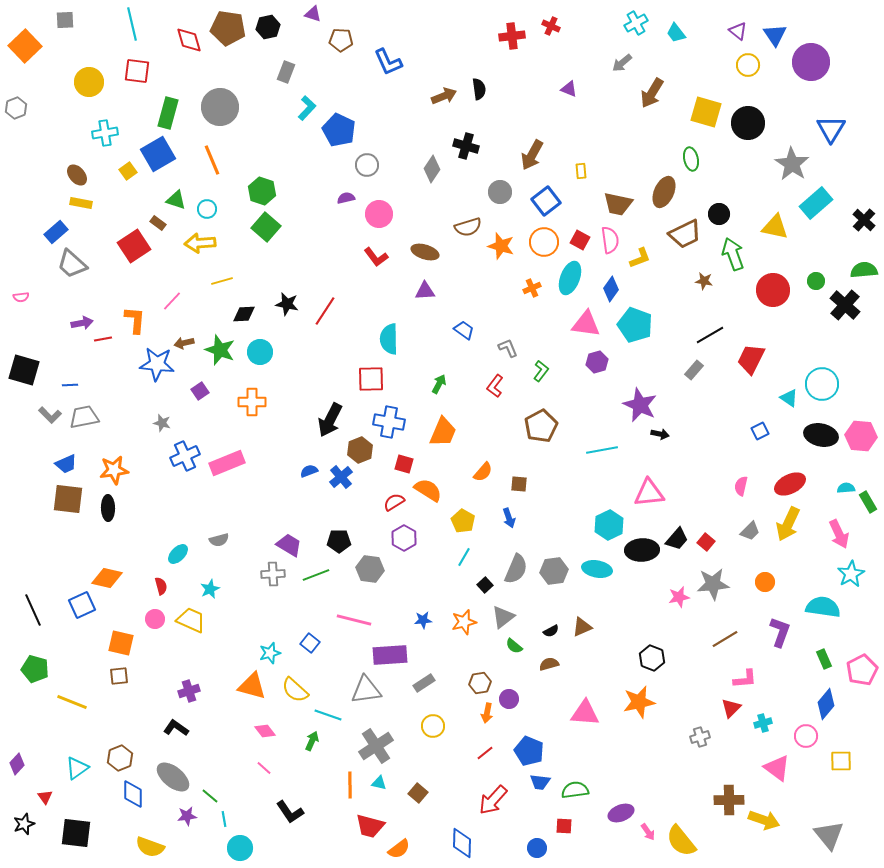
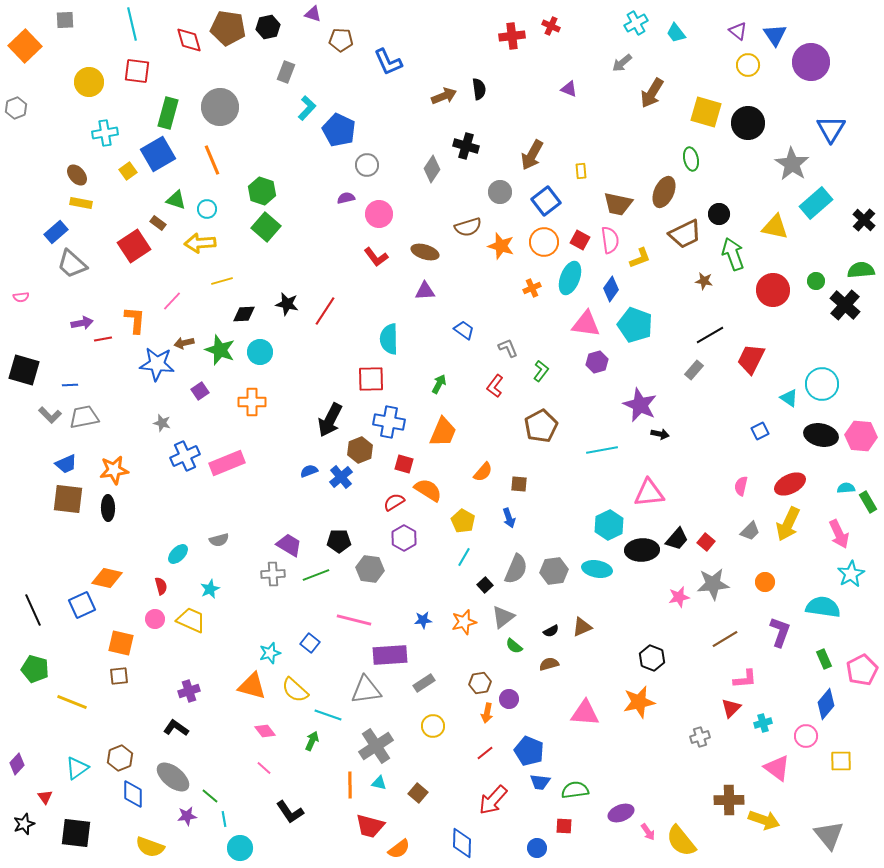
green semicircle at (864, 270): moved 3 px left
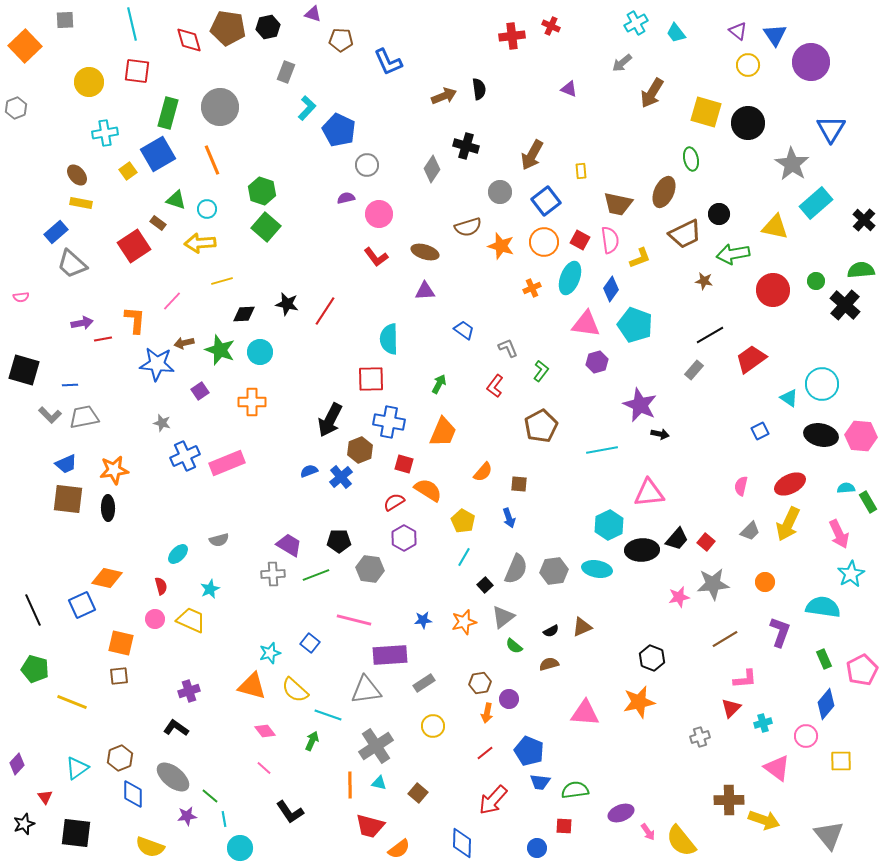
green arrow at (733, 254): rotated 80 degrees counterclockwise
red trapezoid at (751, 359): rotated 28 degrees clockwise
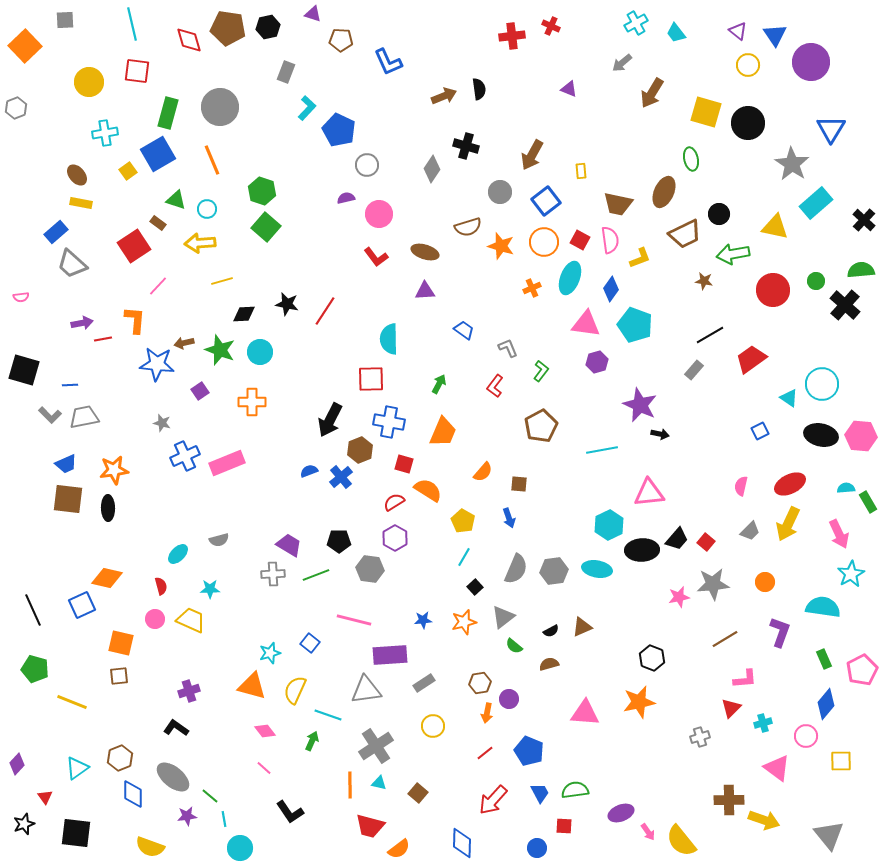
pink line at (172, 301): moved 14 px left, 15 px up
purple hexagon at (404, 538): moved 9 px left
black square at (485, 585): moved 10 px left, 2 px down
cyan star at (210, 589): rotated 24 degrees clockwise
yellow semicircle at (295, 690): rotated 72 degrees clockwise
blue trapezoid at (540, 782): moved 11 px down; rotated 125 degrees counterclockwise
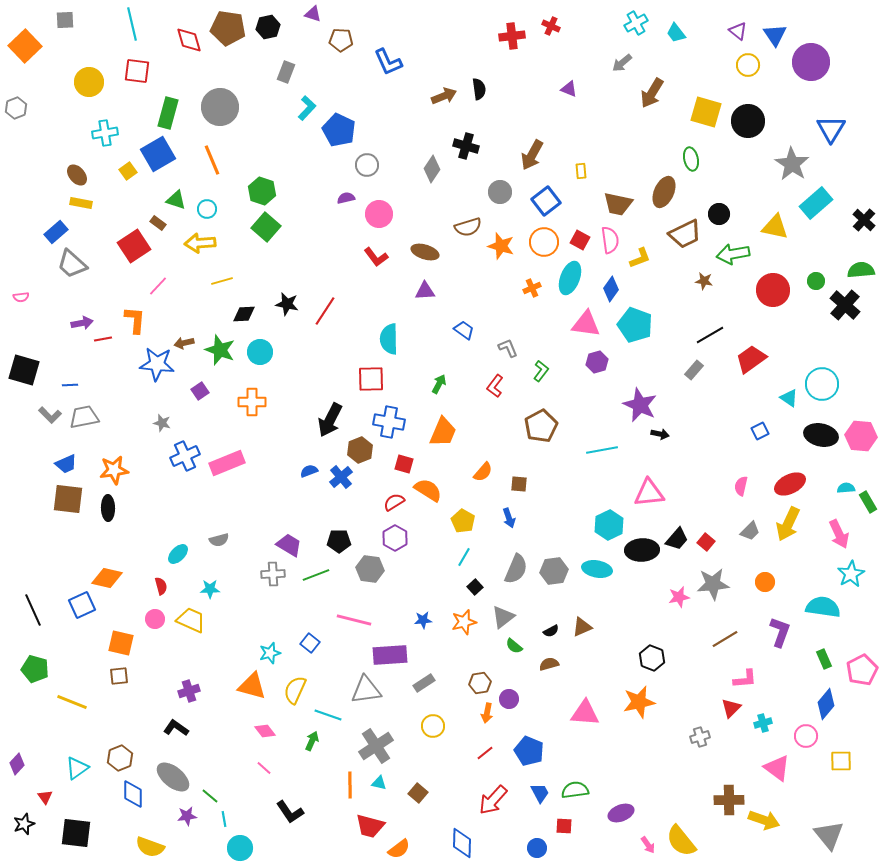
black circle at (748, 123): moved 2 px up
pink arrow at (648, 832): moved 13 px down
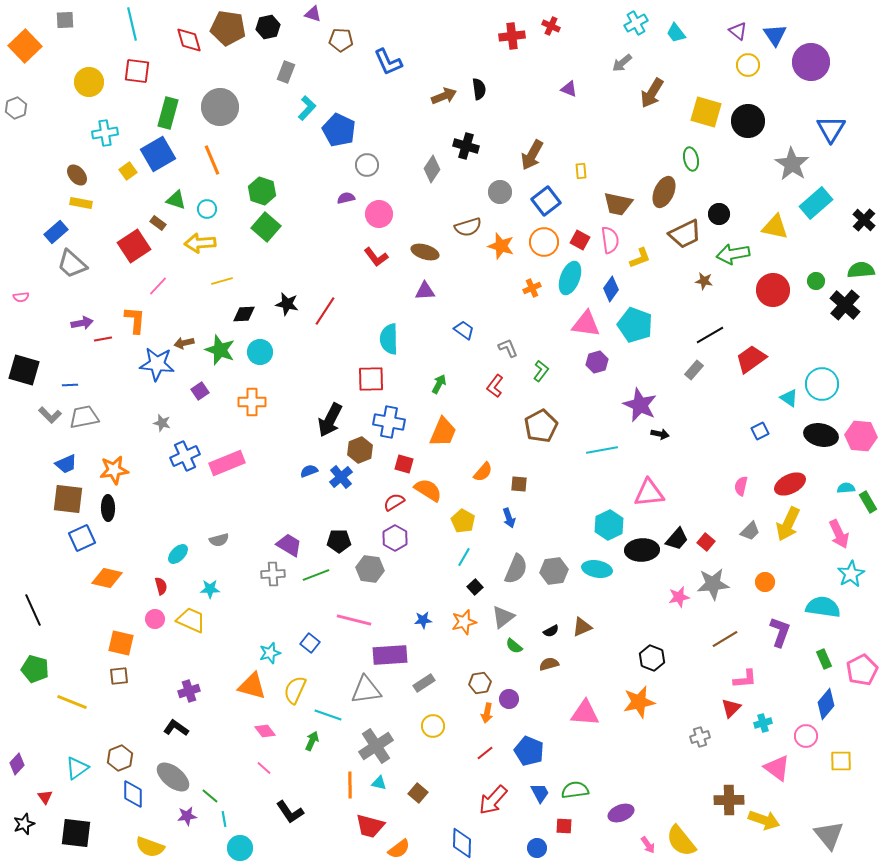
blue square at (82, 605): moved 67 px up
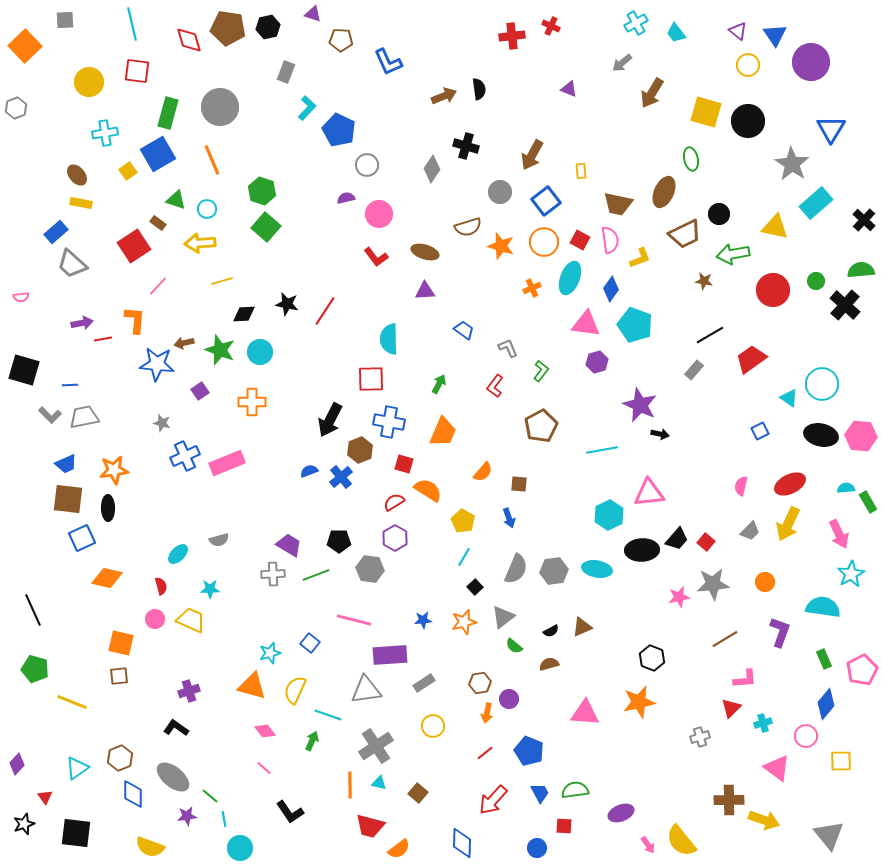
cyan hexagon at (609, 525): moved 10 px up
